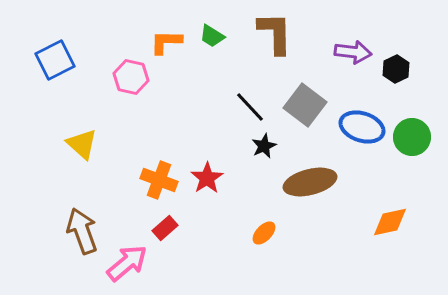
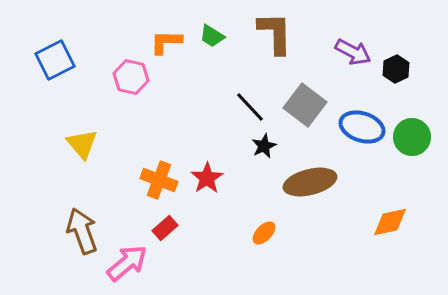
purple arrow: rotated 21 degrees clockwise
yellow triangle: rotated 8 degrees clockwise
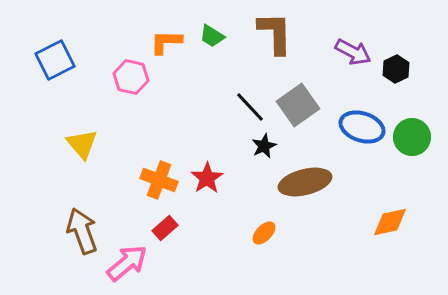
gray square: moved 7 px left; rotated 18 degrees clockwise
brown ellipse: moved 5 px left
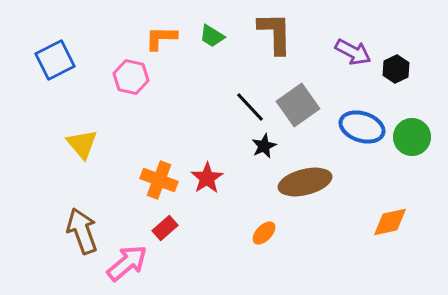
orange L-shape: moved 5 px left, 4 px up
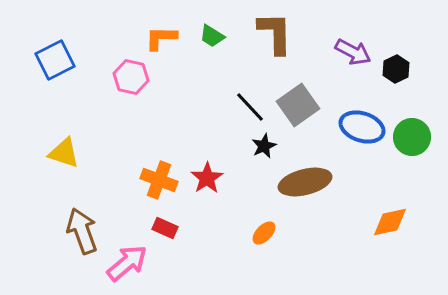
yellow triangle: moved 18 px left, 9 px down; rotated 32 degrees counterclockwise
red rectangle: rotated 65 degrees clockwise
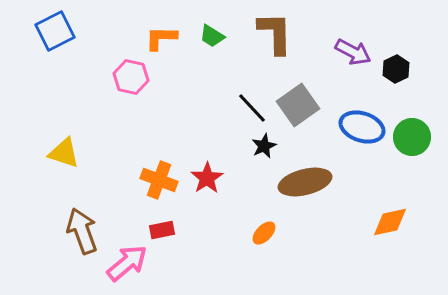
blue square: moved 29 px up
black line: moved 2 px right, 1 px down
red rectangle: moved 3 px left, 2 px down; rotated 35 degrees counterclockwise
